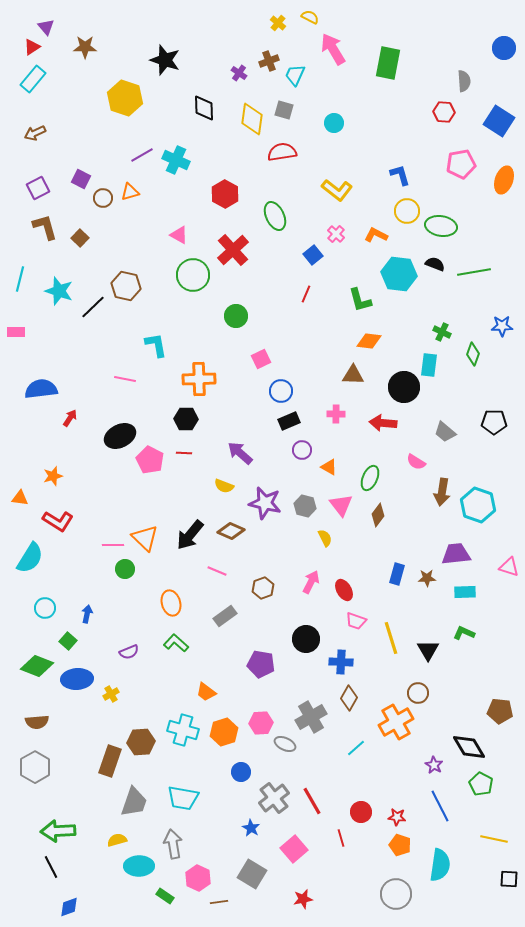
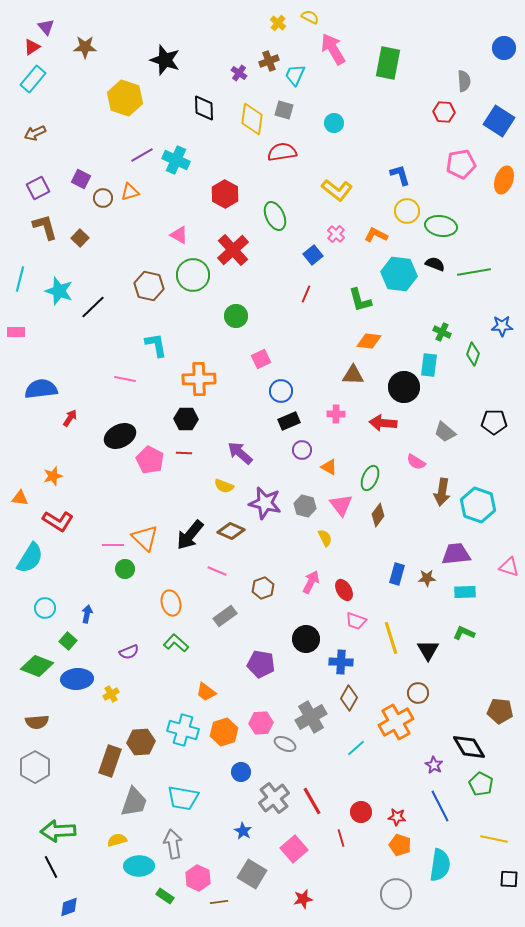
brown hexagon at (126, 286): moved 23 px right
blue star at (251, 828): moved 8 px left, 3 px down
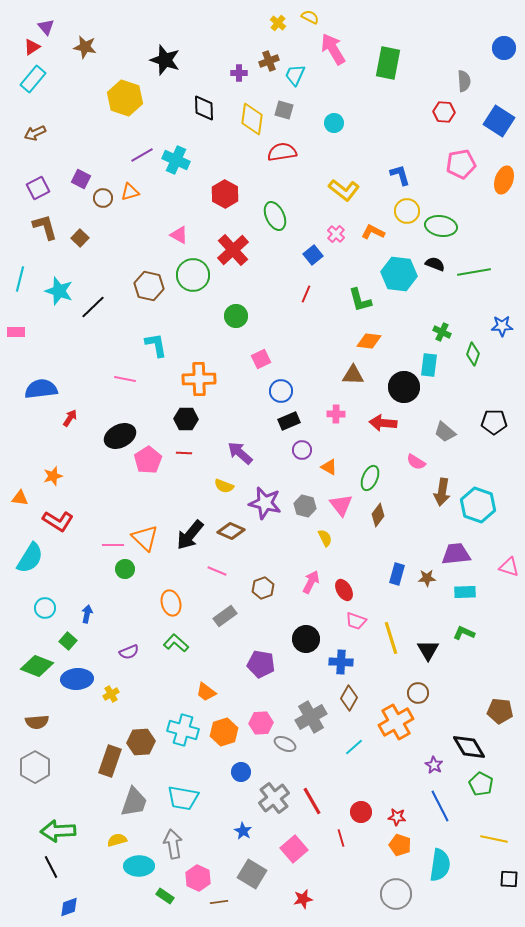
brown star at (85, 47): rotated 10 degrees clockwise
purple cross at (239, 73): rotated 35 degrees counterclockwise
yellow L-shape at (337, 190): moved 7 px right
orange L-shape at (376, 235): moved 3 px left, 3 px up
pink pentagon at (150, 460): moved 2 px left; rotated 12 degrees clockwise
cyan line at (356, 748): moved 2 px left, 1 px up
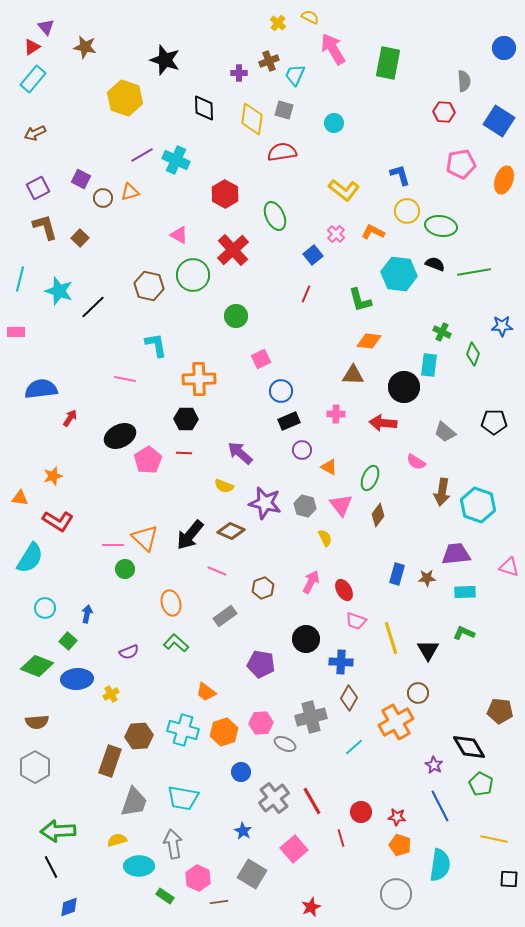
gray cross at (311, 717): rotated 16 degrees clockwise
brown hexagon at (141, 742): moved 2 px left, 6 px up
red star at (303, 899): moved 8 px right, 8 px down; rotated 12 degrees counterclockwise
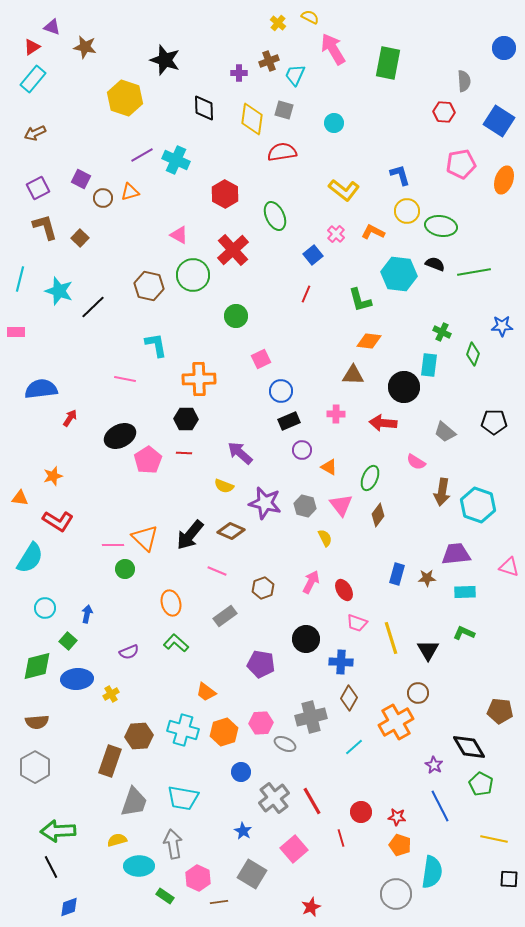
purple triangle at (46, 27): moved 6 px right; rotated 30 degrees counterclockwise
pink trapezoid at (356, 621): moved 1 px right, 2 px down
green diamond at (37, 666): rotated 36 degrees counterclockwise
cyan semicircle at (440, 865): moved 8 px left, 7 px down
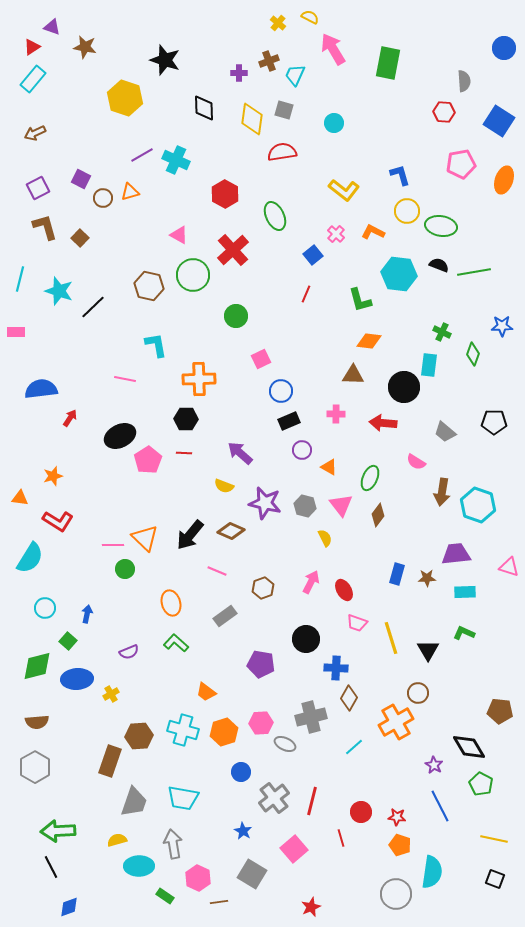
black semicircle at (435, 264): moved 4 px right, 1 px down
blue cross at (341, 662): moved 5 px left, 6 px down
red line at (312, 801): rotated 44 degrees clockwise
black square at (509, 879): moved 14 px left; rotated 18 degrees clockwise
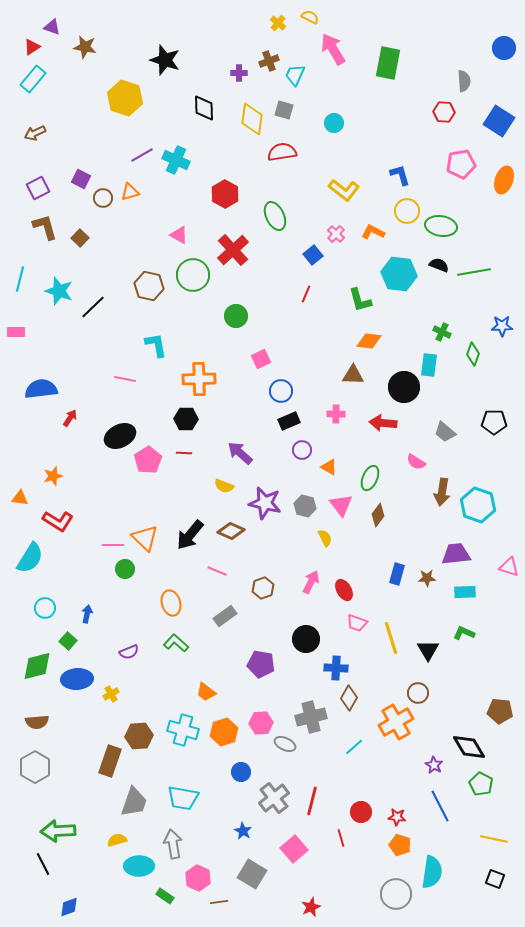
black line at (51, 867): moved 8 px left, 3 px up
